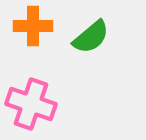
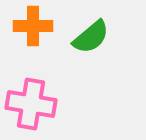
pink cross: rotated 9 degrees counterclockwise
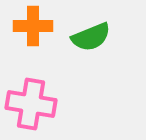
green semicircle: rotated 18 degrees clockwise
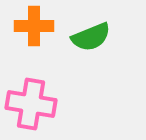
orange cross: moved 1 px right
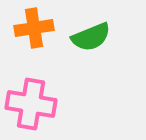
orange cross: moved 2 px down; rotated 9 degrees counterclockwise
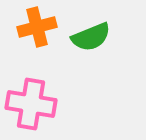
orange cross: moved 3 px right, 1 px up; rotated 6 degrees counterclockwise
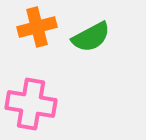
green semicircle: rotated 6 degrees counterclockwise
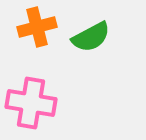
pink cross: moved 1 px up
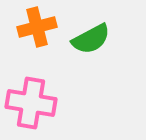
green semicircle: moved 2 px down
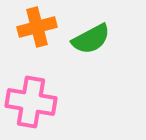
pink cross: moved 1 px up
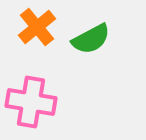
orange cross: rotated 24 degrees counterclockwise
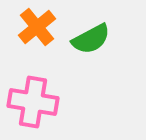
pink cross: moved 2 px right
